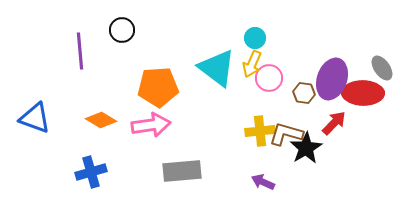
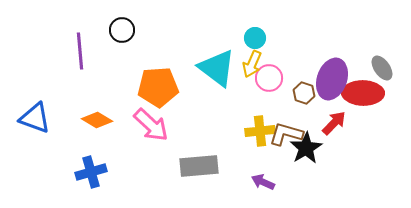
brown hexagon: rotated 10 degrees clockwise
orange diamond: moved 4 px left
pink arrow: rotated 51 degrees clockwise
gray rectangle: moved 17 px right, 5 px up
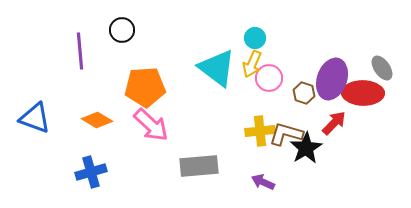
orange pentagon: moved 13 px left
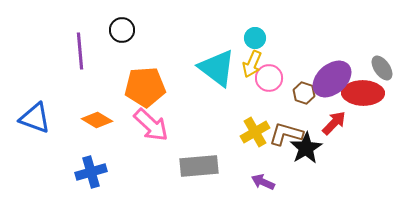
purple ellipse: rotated 30 degrees clockwise
yellow cross: moved 5 px left, 1 px down; rotated 24 degrees counterclockwise
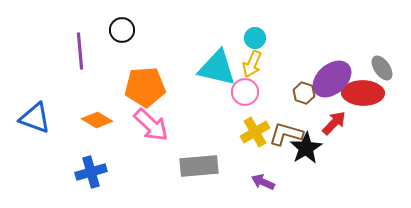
cyan triangle: rotated 24 degrees counterclockwise
pink circle: moved 24 px left, 14 px down
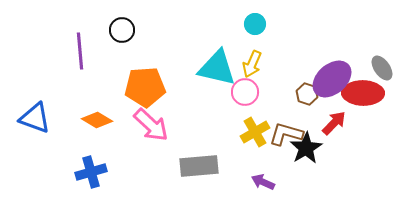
cyan circle: moved 14 px up
brown hexagon: moved 3 px right, 1 px down
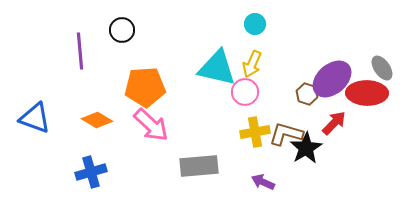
red ellipse: moved 4 px right
yellow cross: rotated 20 degrees clockwise
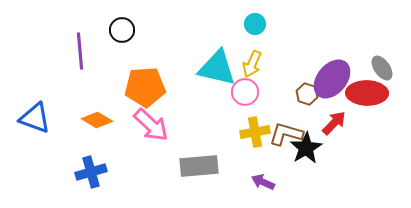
purple ellipse: rotated 9 degrees counterclockwise
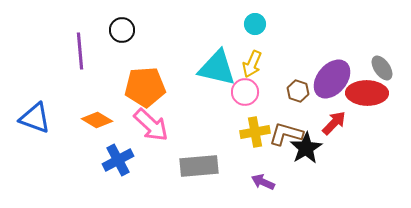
brown hexagon: moved 9 px left, 3 px up
blue cross: moved 27 px right, 12 px up; rotated 12 degrees counterclockwise
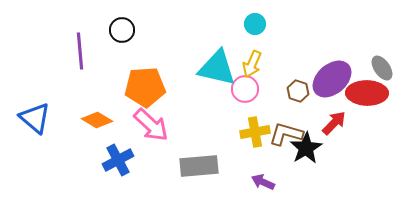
purple ellipse: rotated 9 degrees clockwise
pink circle: moved 3 px up
blue triangle: rotated 20 degrees clockwise
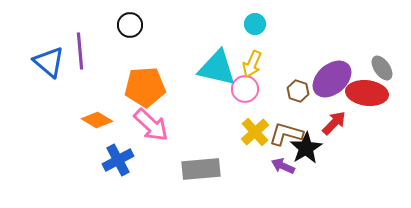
black circle: moved 8 px right, 5 px up
red ellipse: rotated 6 degrees clockwise
blue triangle: moved 14 px right, 56 px up
yellow cross: rotated 32 degrees counterclockwise
gray rectangle: moved 2 px right, 3 px down
purple arrow: moved 20 px right, 16 px up
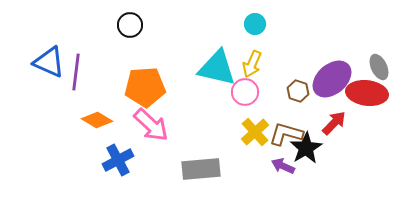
purple line: moved 4 px left, 21 px down; rotated 12 degrees clockwise
blue triangle: rotated 16 degrees counterclockwise
gray ellipse: moved 3 px left, 1 px up; rotated 10 degrees clockwise
pink circle: moved 3 px down
